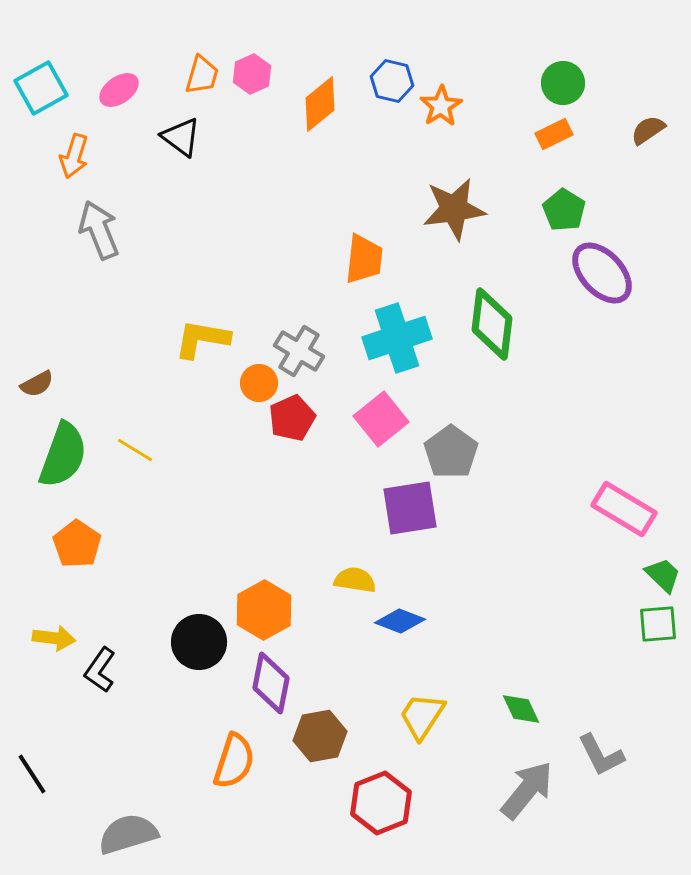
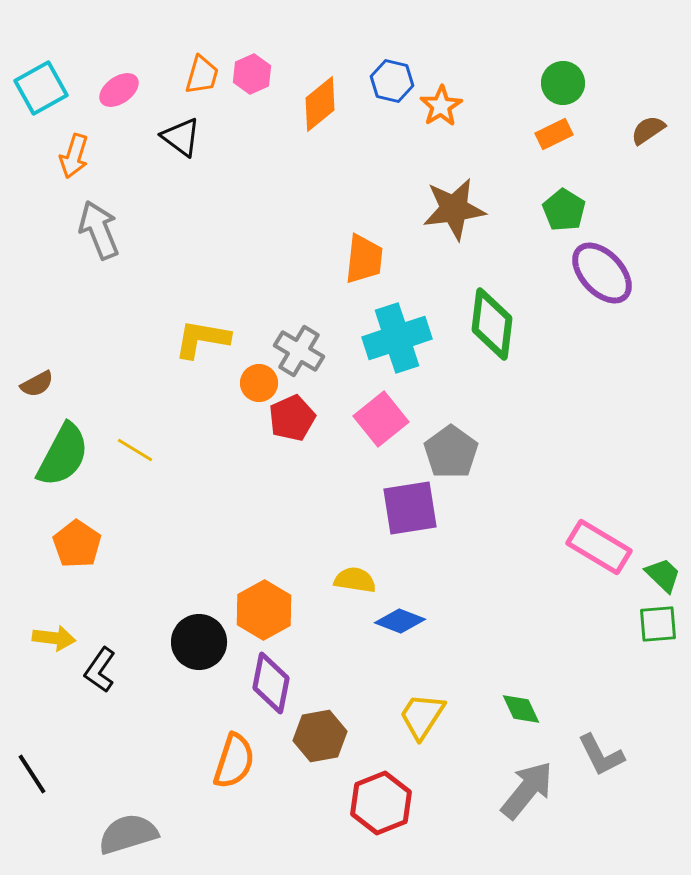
green semicircle at (63, 455): rotated 8 degrees clockwise
pink rectangle at (624, 509): moved 25 px left, 38 px down
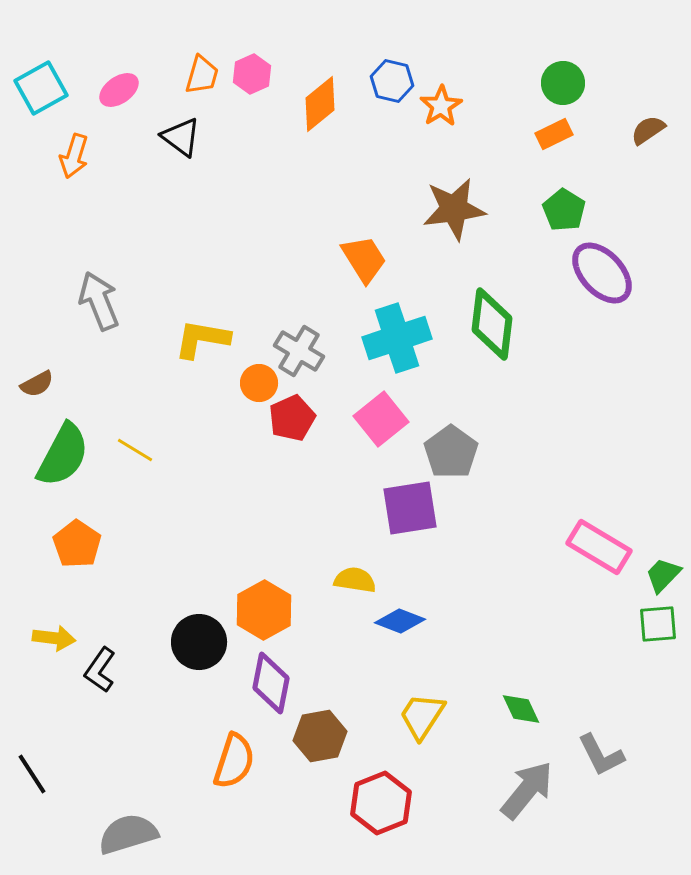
gray arrow at (99, 230): moved 71 px down
orange trapezoid at (364, 259): rotated 38 degrees counterclockwise
green trapezoid at (663, 575): rotated 90 degrees counterclockwise
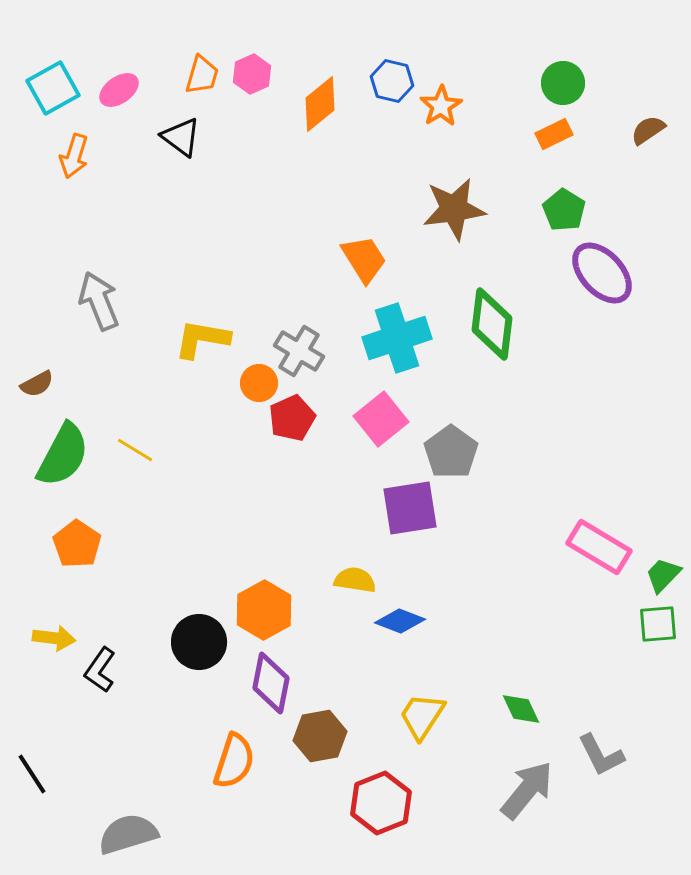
cyan square at (41, 88): moved 12 px right
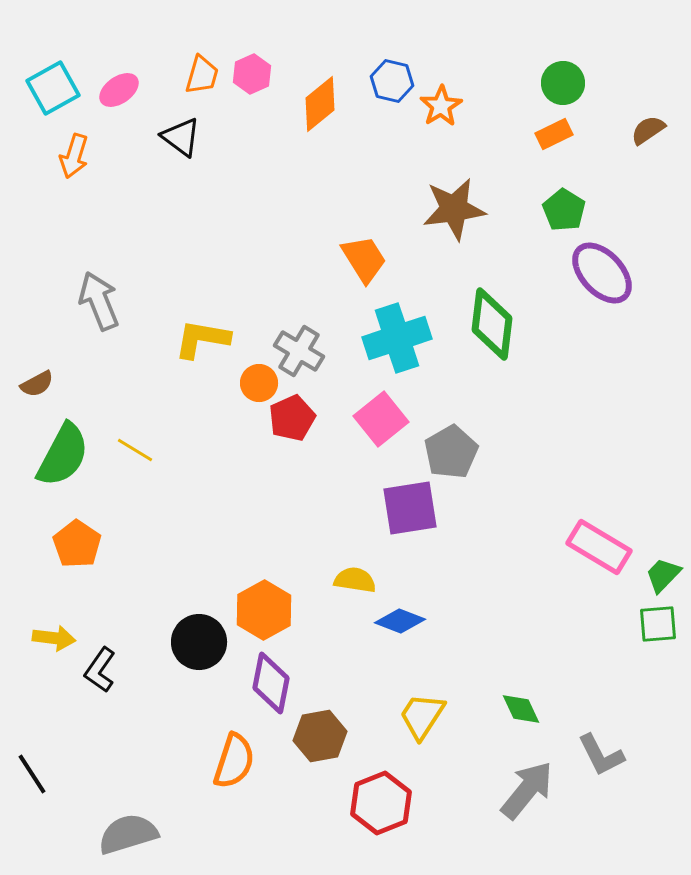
gray pentagon at (451, 452): rotated 6 degrees clockwise
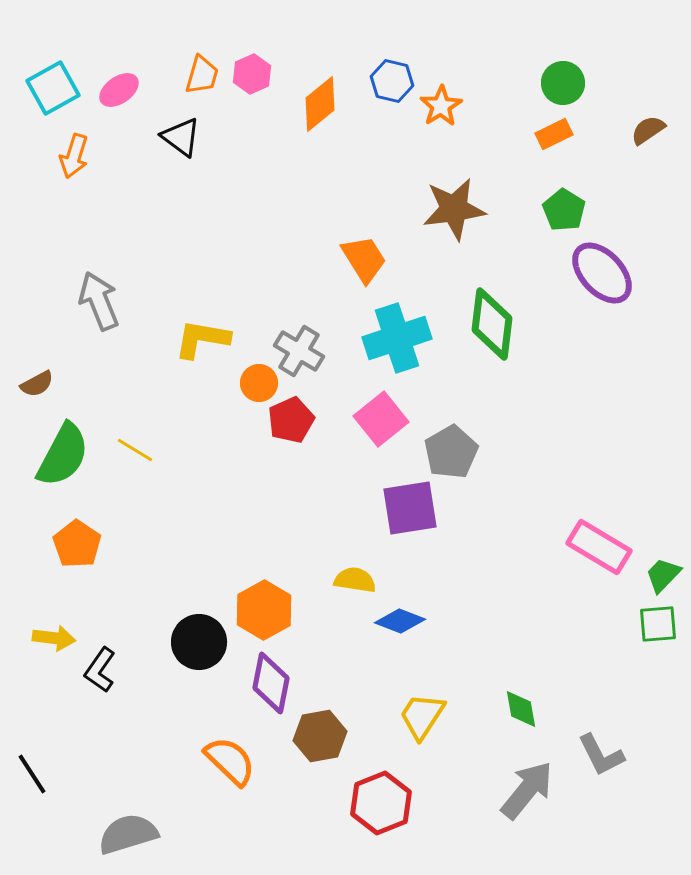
red pentagon at (292, 418): moved 1 px left, 2 px down
green diamond at (521, 709): rotated 15 degrees clockwise
orange semicircle at (234, 761): moved 4 px left; rotated 64 degrees counterclockwise
